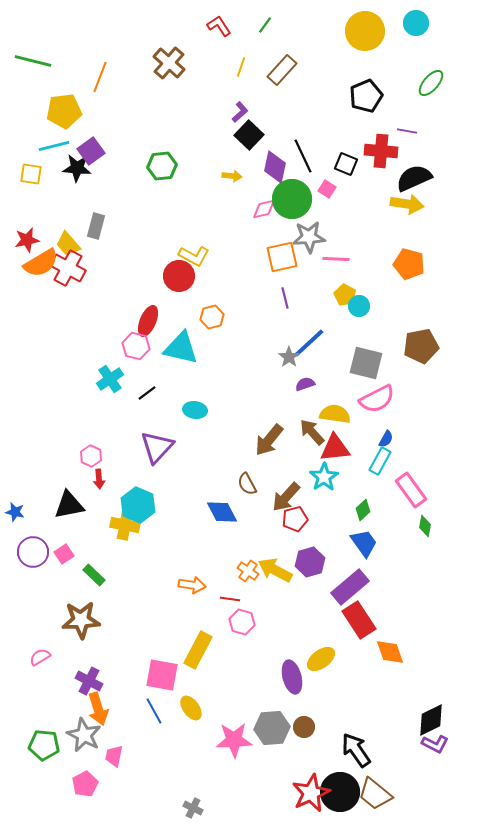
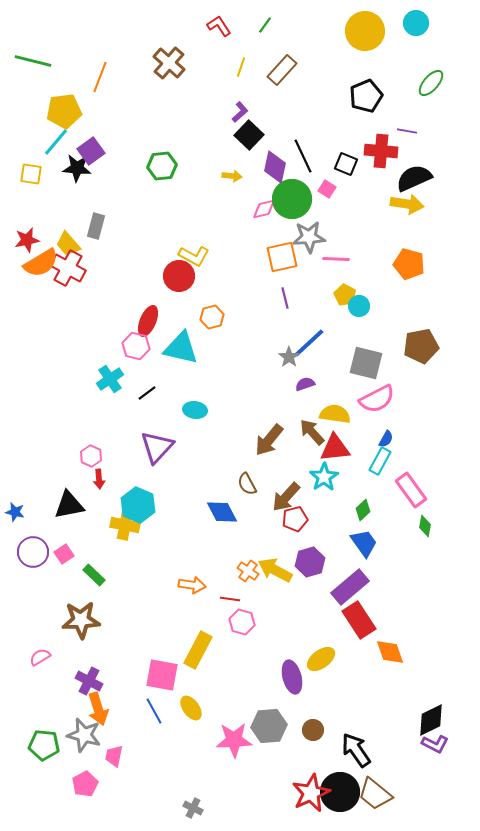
cyan line at (54, 146): moved 2 px right, 4 px up; rotated 36 degrees counterclockwise
brown circle at (304, 727): moved 9 px right, 3 px down
gray hexagon at (272, 728): moved 3 px left, 2 px up
gray star at (84, 735): rotated 12 degrees counterclockwise
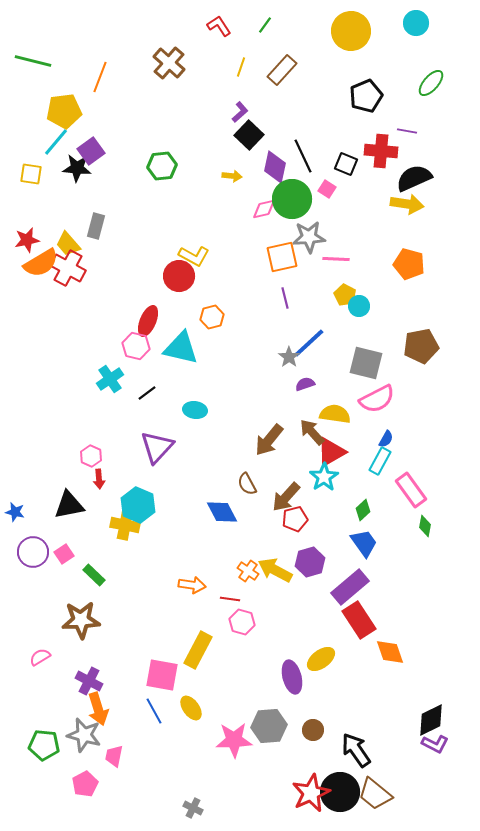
yellow circle at (365, 31): moved 14 px left
red triangle at (335, 448): moved 4 px left, 4 px down; rotated 24 degrees counterclockwise
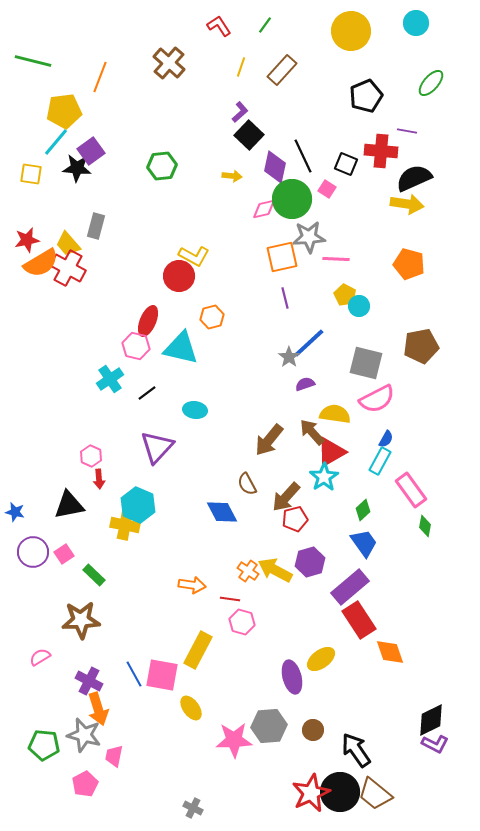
blue line at (154, 711): moved 20 px left, 37 px up
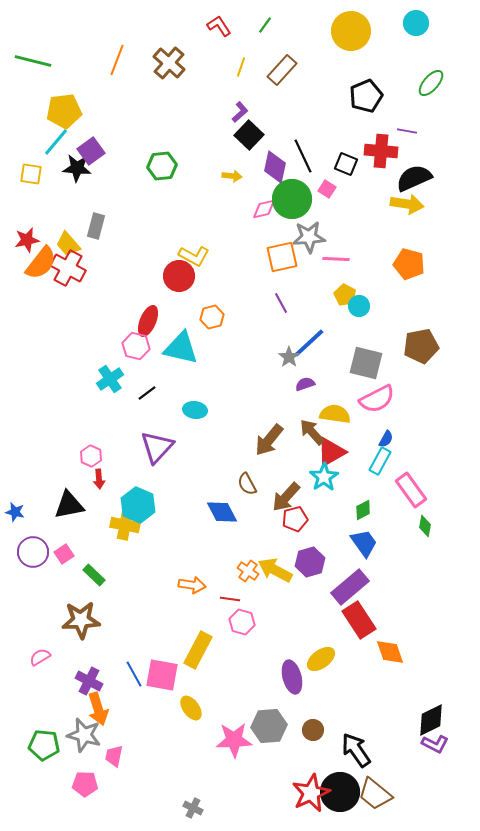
orange line at (100, 77): moved 17 px right, 17 px up
orange semicircle at (41, 263): rotated 21 degrees counterclockwise
purple line at (285, 298): moved 4 px left, 5 px down; rotated 15 degrees counterclockwise
green diamond at (363, 510): rotated 15 degrees clockwise
pink pentagon at (85, 784): rotated 30 degrees clockwise
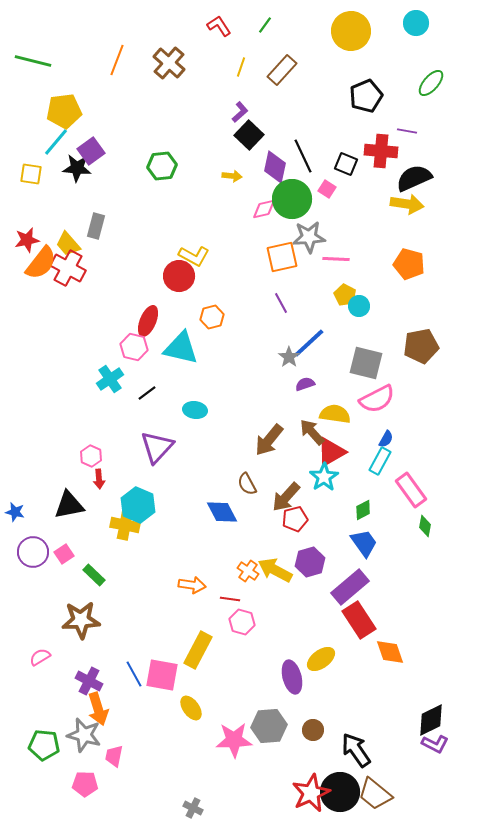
pink hexagon at (136, 346): moved 2 px left, 1 px down
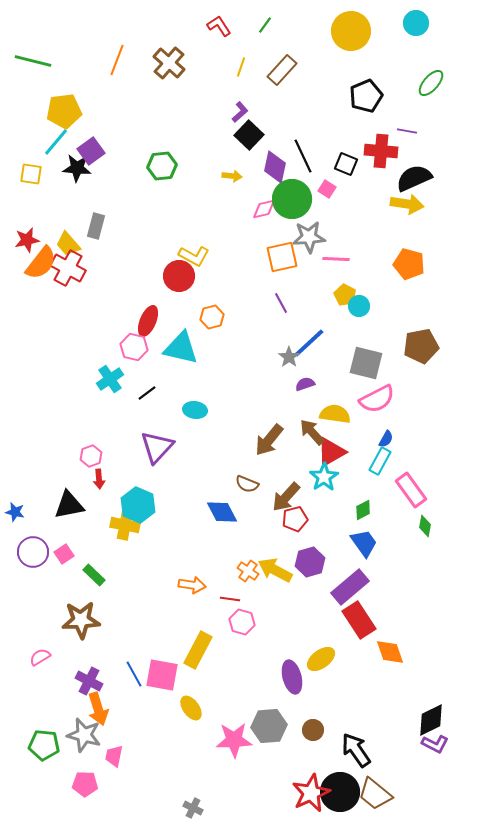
pink hexagon at (91, 456): rotated 15 degrees clockwise
brown semicircle at (247, 484): rotated 40 degrees counterclockwise
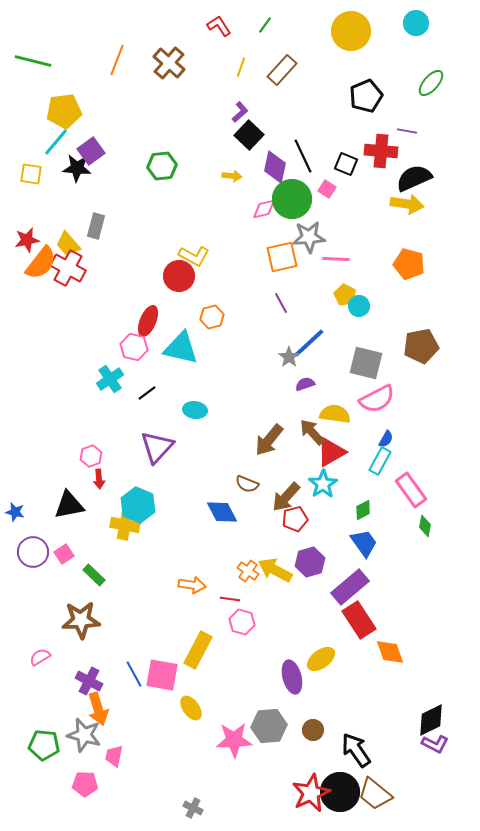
cyan star at (324, 477): moved 1 px left, 7 px down
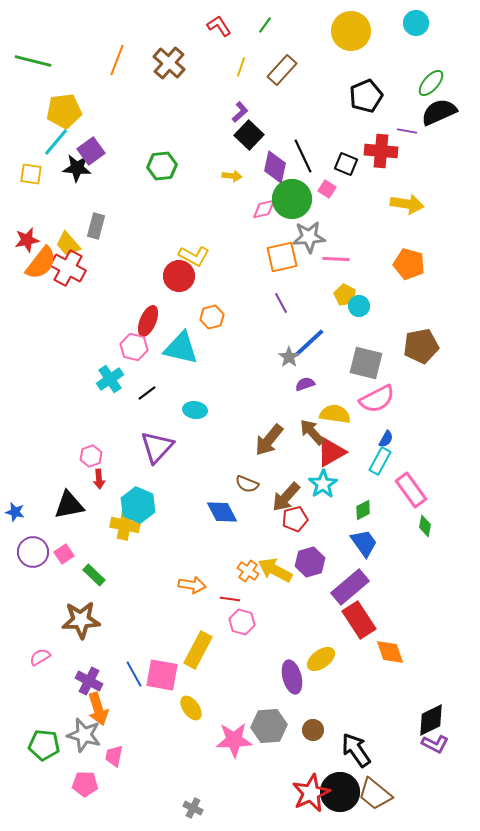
black semicircle at (414, 178): moved 25 px right, 66 px up
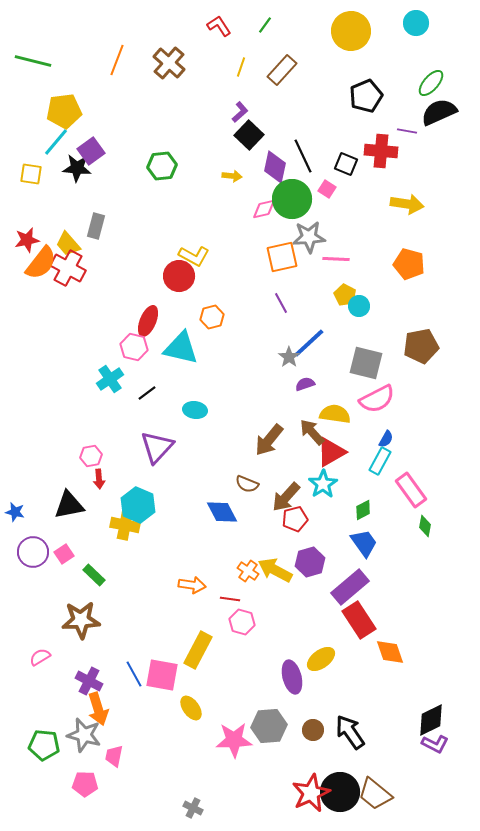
pink hexagon at (91, 456): rotated 10 degrees clockwise
black arrow at (356, 750): moved 6 px left, 18 px up
